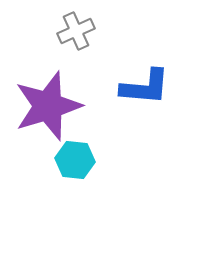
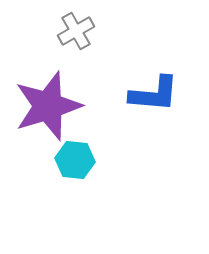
gray cross: rotated 6 degrees counterclockwise
blue L-shape: moved 9 px right, 7 px down
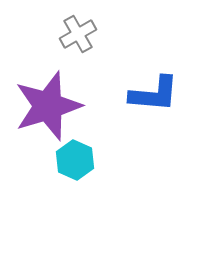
gray cross: moved 2 px right, 3 px down
cyan hexagon: rotated 18 degrees clockwise
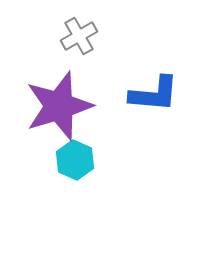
gray cross: moved 1 px right, 2 px down
purple star: moved 11 px right
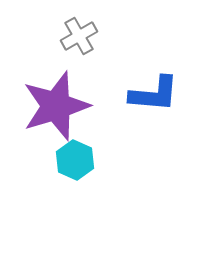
purple star: moved 3 px left
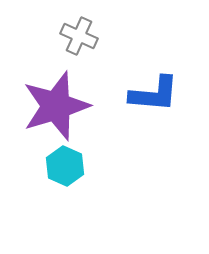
gray cross: rotated 36 degrees counterclockwise
cyan hexagon: moved 10 px left, 6 px down
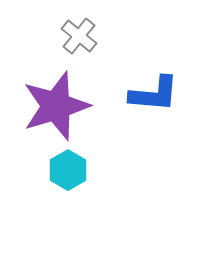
gray cross: rotated 15 degrees clockwise
cyan hexagon: moved 3 px right, 4 px down; rotated 6 degrees clockwise
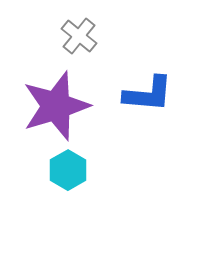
blue L-shape: moved 6 px left
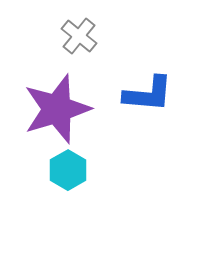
purple star: moved 1 px right, 3 px down
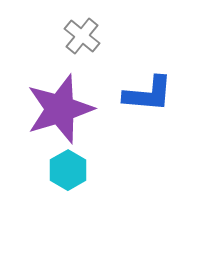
gray cross: moved 3 px right
purple star: moved 3 px right
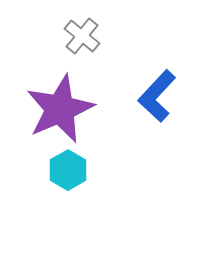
blue L-shape: moved 9 px right, 2 px down; rotated 128 degrees clockwise
purple star: rotated 6 degrees counterclockwise
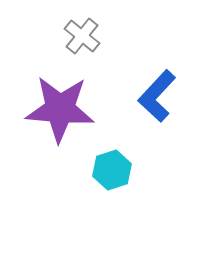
purple star: rotated 28 degrees clockwise
cyan hexagon: moved 44 px right; rotated 12 degrees clockwise
